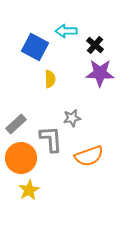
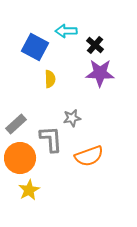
orange circle: moved 1 px left
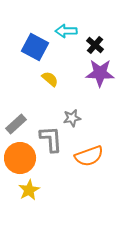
yellow semicircle: rotated 48 degrees counterclockwise
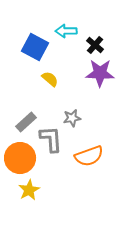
gray rectangle: moved 10 px right, 2 px up
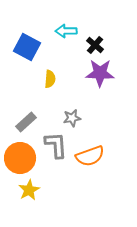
blue square: moved 8 px left
yellow semicircle: rotated 54 degrees clockwise
gray L-shape: moved 5 px right, 6 px down
orange semicircle: moved 1 px right
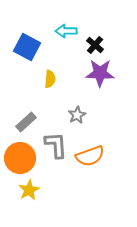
gray star: moved 5 px right, 3 px up; rotated 18 degrees counterclockwise
